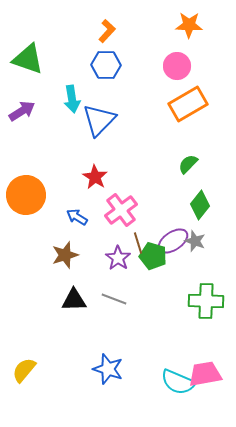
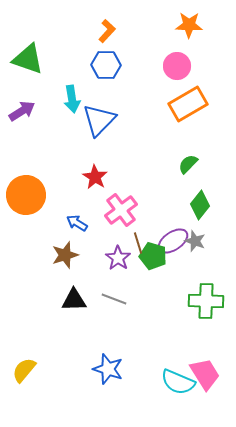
blue arrow: moved 6 px down
pink trapezoid: rotated 68 degrees clockwise
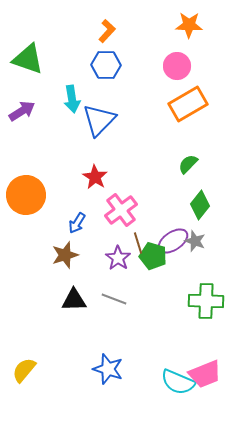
blue arrow: rotated 90 degrees counterclockwise
pink trapezoid: rotated 100 degrees clockwise
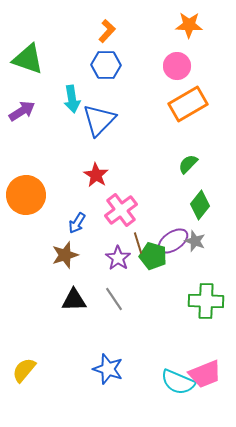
red star: moved 1 px right, 2 px up
gray line: rotated 35 degrees clockwise
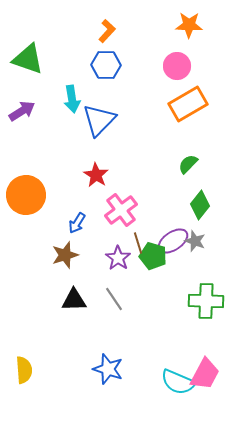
yellow semicircle: rotated 136 degrees clockwise
pink trapezoid: rotated 40 degrees counterclockwise
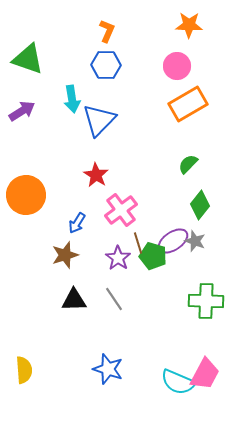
orange L-shape: rotated 20 degrees counterclockwise
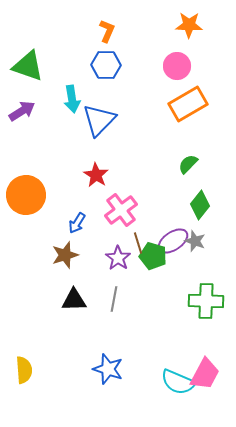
green triangle: moved 7 px down
gray line: rotated 45 degrees clockwise
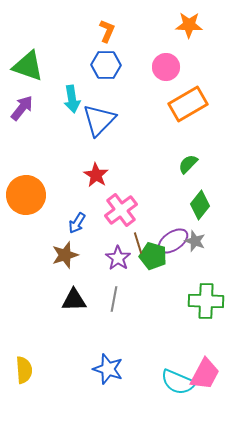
pink circle: moved 11 px left, 1 px down
purple arrow: moved 3 px up; rotated 20 degrees counterclockwise
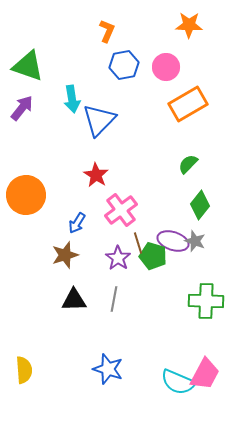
blue hexagon: moved 18 px right; rotated 12 degrees counterclockwise
purple ellipse: rotated 52 degrees clockwise
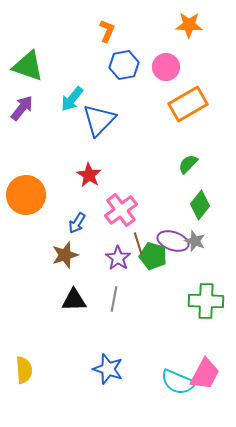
cyan arrow: rotated 48 degrees clockwise
red star: moved 7 px left
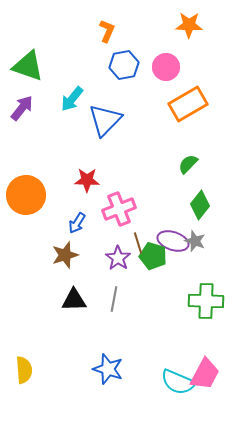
blue triangle: moved 6 px right
red star: moved 2 px left, 5 px down; rotated 30 degrees counterclockwise
pink cross: moved 2 px left, 1 px up; rotated 16 degrees clockwise
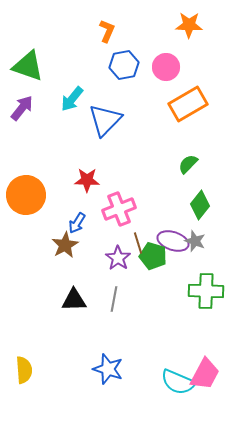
brown star: moved 10 px up; rotated 12 degrees counterclockwise
green cross: moved 10 px up
